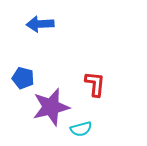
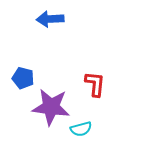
blue arrow: moved 10 px right, 5 px up
purple star: rotated 21 degrees clockwise
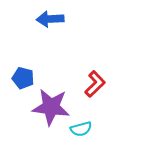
red L-shape: rotated 40 degrees clockwise
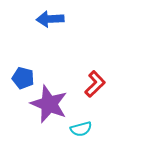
purple star: moved 2 px left, 3 px up; rotated 15 degrees clockwise
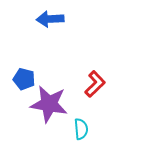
blue pentagon: moved 1 px right, 1 px down
purple star: rotated 12 degrees counterclockwise
cyan semicircle: rotated 80 degrees counterclockwise
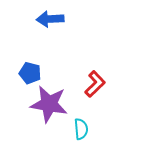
blue pentagon: moved 6 px right, 6 px up
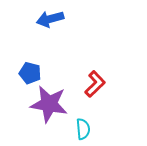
blue arrow: rotated 12 degrees counterclockwise
cyan semicircle: moved 2 px right
